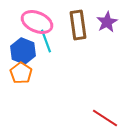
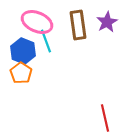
red line: rotated 44 degrees clockwise
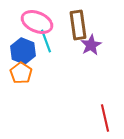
purple star: moved 16 px left, 23 px down
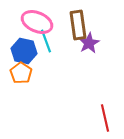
purple star: moved 2 px left, 2 px up
blue hexagon: moved 1 px right; rotated 10 degrees counterclockwise
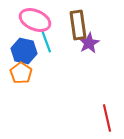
pink ellipse: moved 2 px left, 2 px up
red line: moved 2 px right
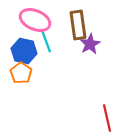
purple star: moved 1 px right, 1 px down
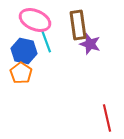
purple star: rotated 25 degrees counterclockwise
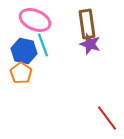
brown rectangle: moved 9 px right, 1 px up
cyan line: moved 3 px left, 4 px down
red line: rotated 24 degrees counterclockwise
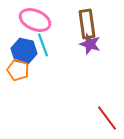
orange pentagon: moved 3 px left, 3 px up; rotated 15 degrees counterclockwise
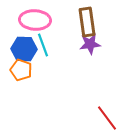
pink ellipse: rotated 20 degrees counterclockwise
brown rectangle: moved 2 px up
purple star: rotated 25 degrees counterclockwise
blue hexagon: moved 2 px up; rotated 10 degrees counterclockwise
orange pentagon: moved 3 px right
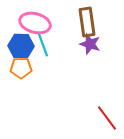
pink ellipse: moved 3 px down; rotated 12 degrees clockwise
purple star: rotated 25 degrees clockwise
blue hexagon: moved 3 px left, 3 px up
orange pentagon: moved 2 px up; rotated 20 degrees counterclockwise
